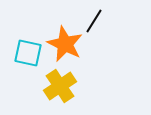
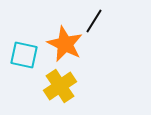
cyan square: moved 4 px left, 2 px down
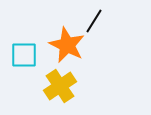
orange star: moved 2 px right, 1 px down
cyan square: rotated 12 degrees counterclockwise
